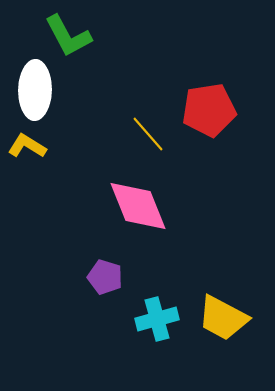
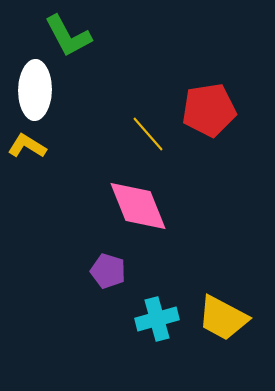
purple pentagon: moved 3 px right, 6 px up
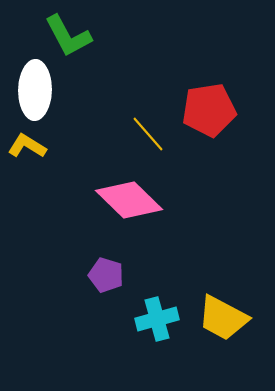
pink diamond: moved 9 px left, 6 px up; rotated 24 degrees counterclockwise
purple pentagon: moved 2 px left, 4 px down
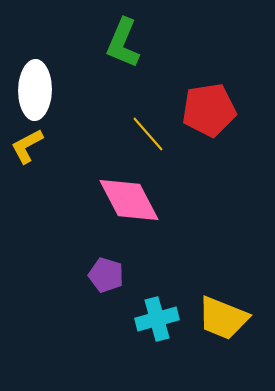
green L-shape: moved 55 px right, 7 px down; rotated 51 degrees clockwise
yellow L-shape: rotated 60 degrees counterclockwise
pink diamond: rotated 18 degrees clockwise
yellow trapezoid: rotated 6 degrees counterclockwise
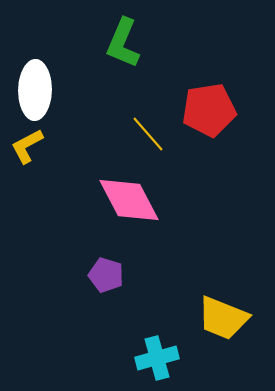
cyan cross: moved 39 px down
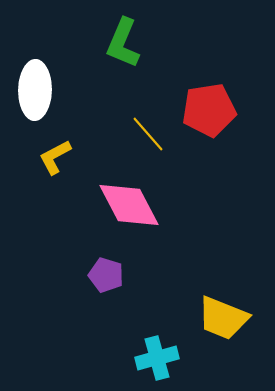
yellow L-shape: moved 28 px right, 11 px down
pink diamond: moved 5 px down
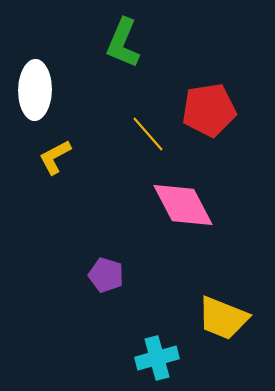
pink diamond: moved 54 px right
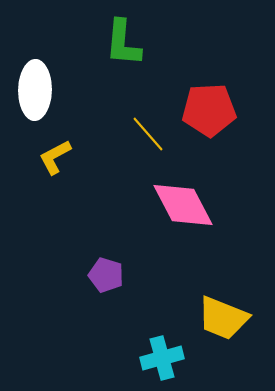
green L-shape: rotated 18 degrees counterclockwise
red pentagon: rotated 6 degrees clockwise
cyan cross: moved 5 px right
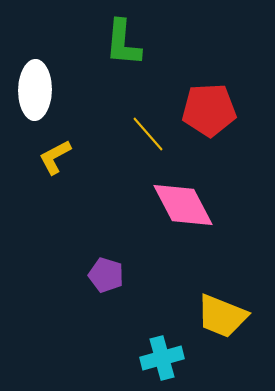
yellow trapezoid: moved 1 px left, 2 px up
